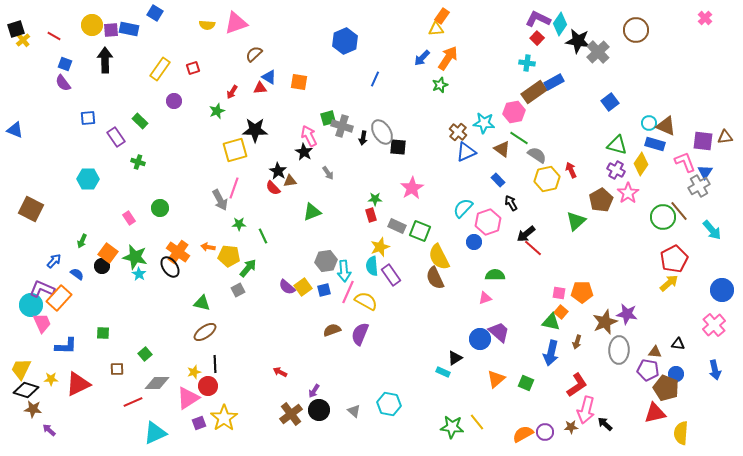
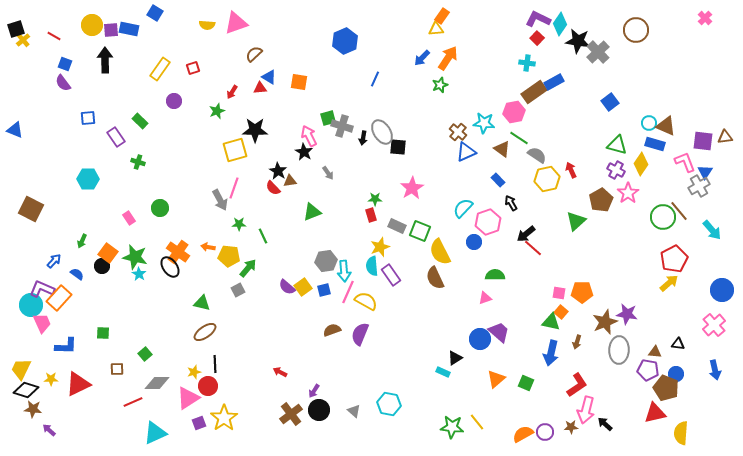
yellow semicircle at (439, 257): moved 1 px right, 5 px up
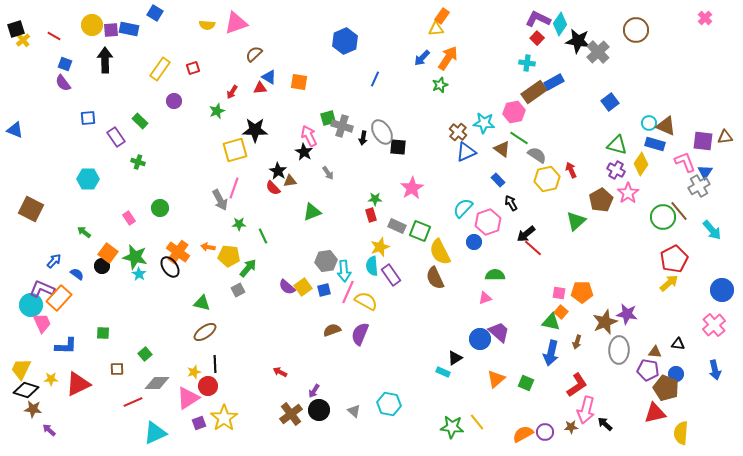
green arrow at (82, 241): moved 2 px right, 9 px up; rotated 104 degrees clockwise
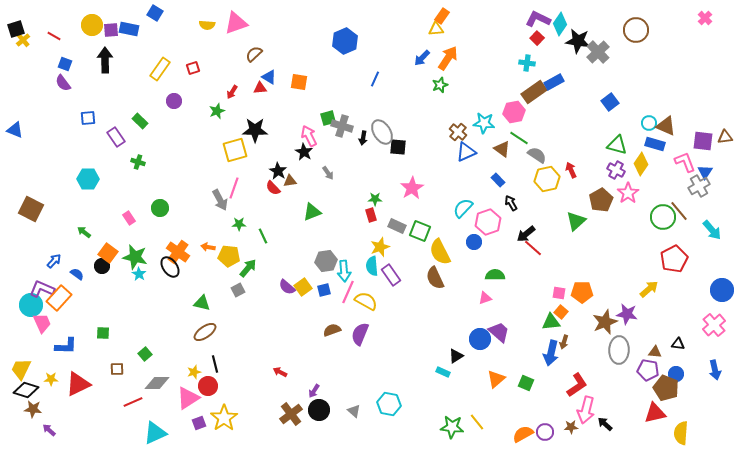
yellow arrow at (669, 283): moved 20 px left, 6 px down
green triangle at (551, 322): rotated 18 degrees counterclockwise
brown arrow at (577, 342): moved 13 px left
black triangle at (455, 358): moved 1 px right, 2 px up
black line at (215, 364): rotated 12 degrees counterclockwise
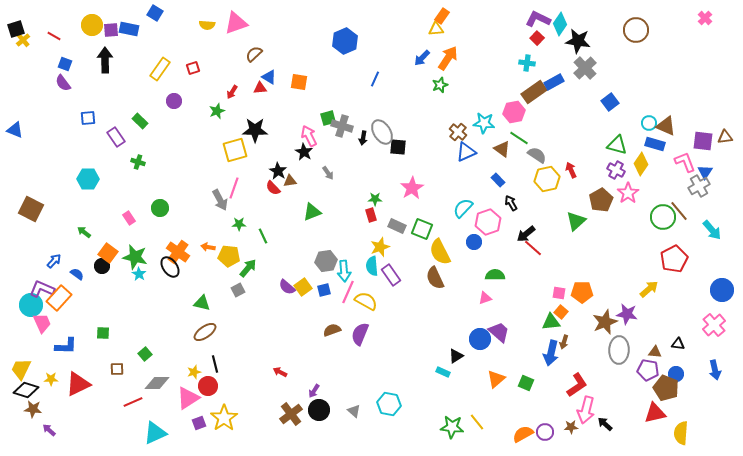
gray cross at (598, 52): moved 13 px left, 16 px down
green square at (420, 231): moved 2 px right, 2 px up
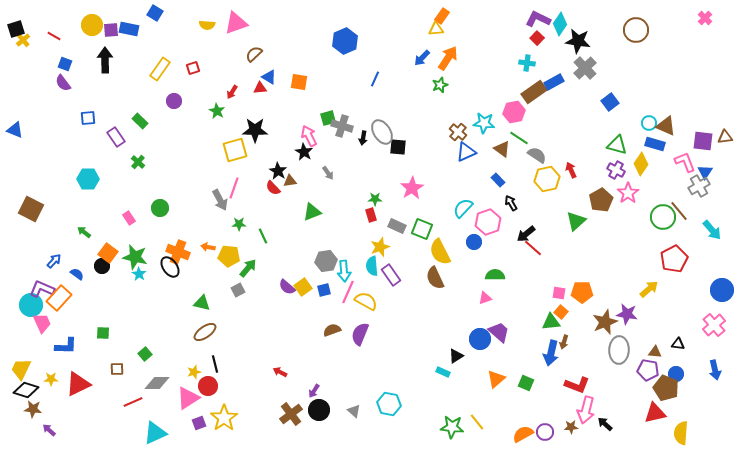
green star at (217, 111): rotated 21 degrees counterclockwise
green cross at (138, 162): rotated 24 degrees clockwise
orange cross at (178, 252): rotated 15 degrees counterclockwise
red L-shape at (577, 385): rotated 55 degrees clockwise
